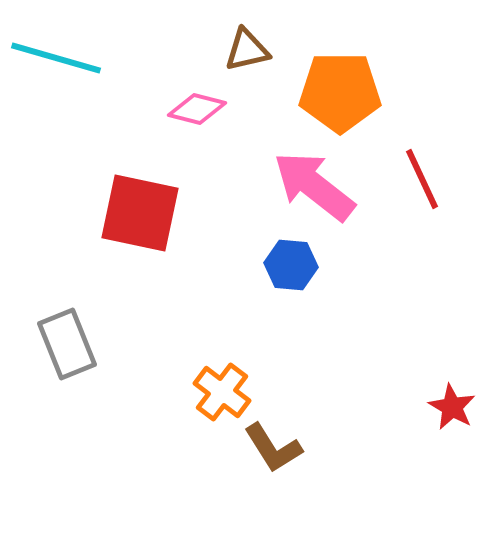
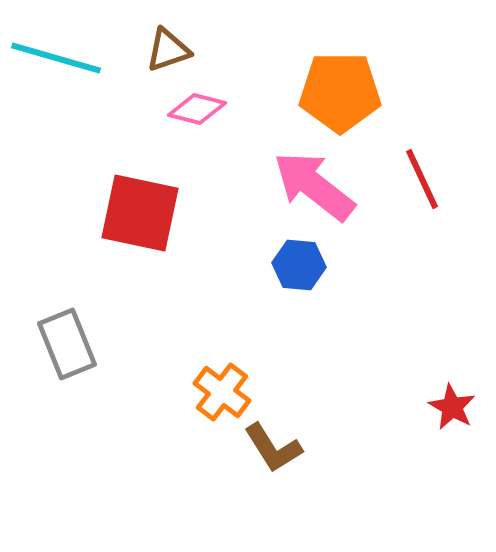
brown triangle: moved 79 px left; rotated 6 degrees counterclockwise
blue hexagon: moved 8 px right
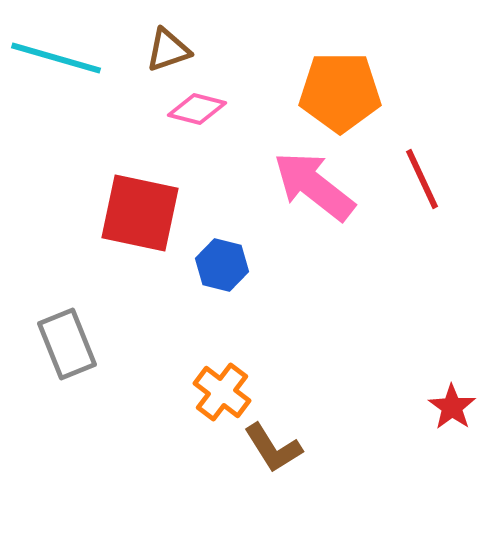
blue hexagon: moved 77 px left; rotated 9 degrees clockwise
red star: rotated 6 degrees clockwise
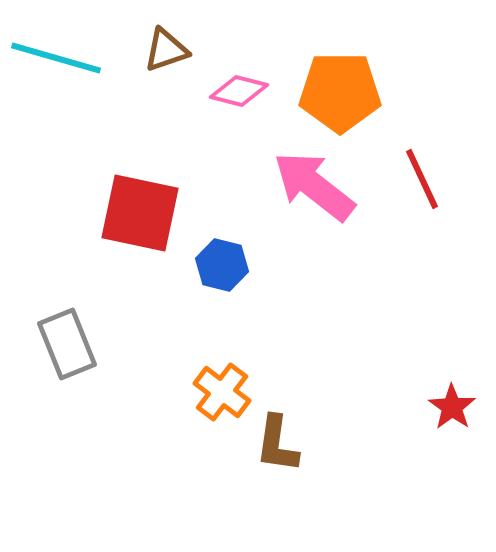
brown triangle: moved 2 px left
pink diamond: moved 42 px right, 18 px up
brown L-shape: moved 4 px right, 4 px up; rotated 40 degrees clockwise
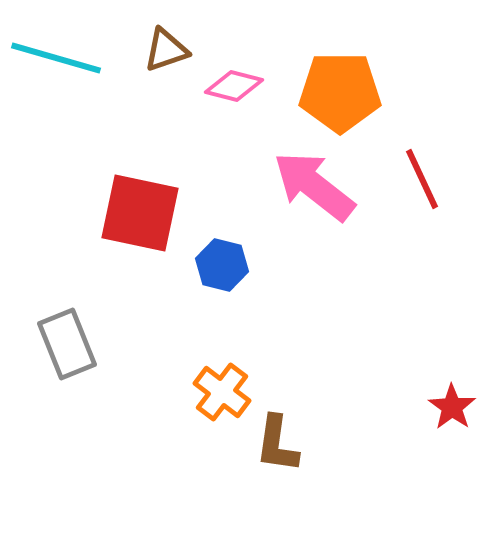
pink diamond: moved 5 px left, 5 px up
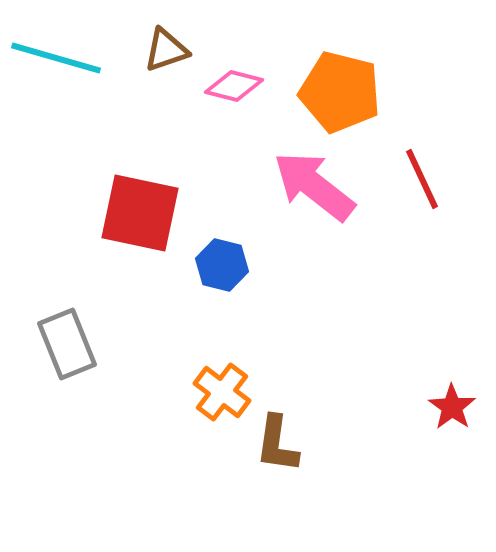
orange pentagon: rotated 14 degrees clockwise
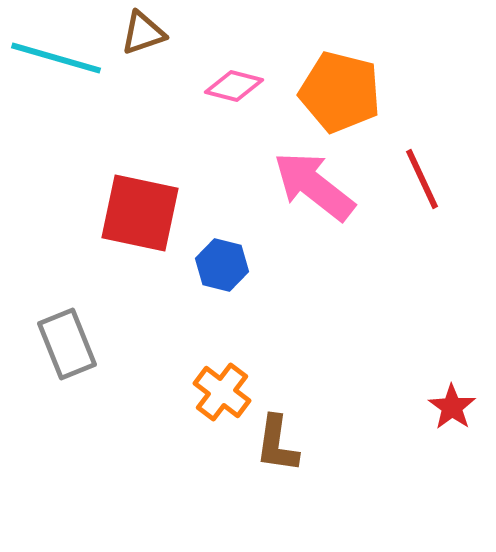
brown triangle: moved 23 px left, 17 px up
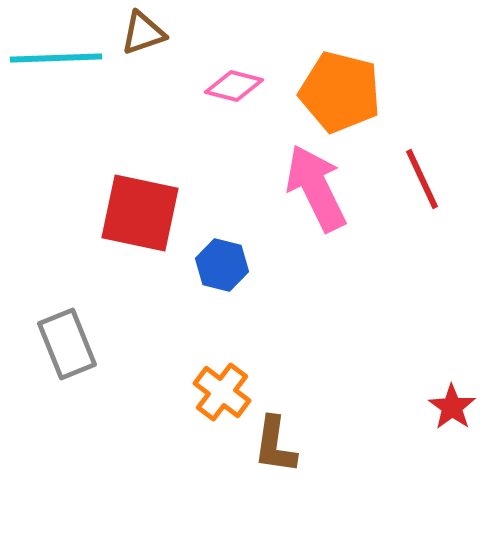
cyan line: rotated 18 degrees counterclockwise
pink arrow: moved 2 px right, 2 px down; rotated 26 degrees clockwise
brown L-shape: moved 2 px left, 1 px down
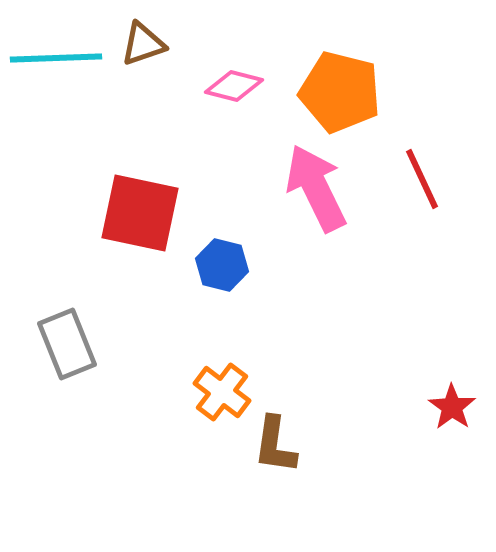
brown triangle: moved 11 px down
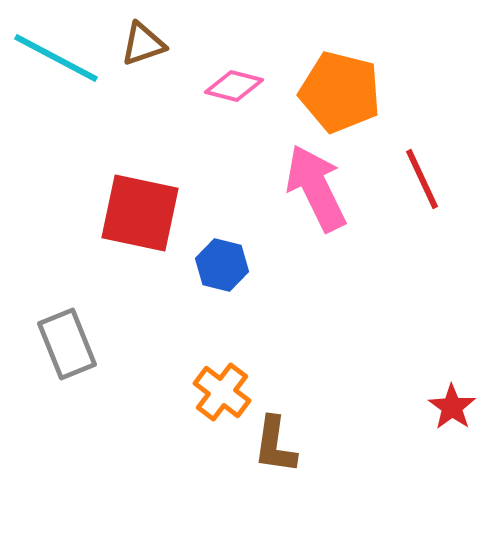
cyan line: rotated 30 degrees clockwise
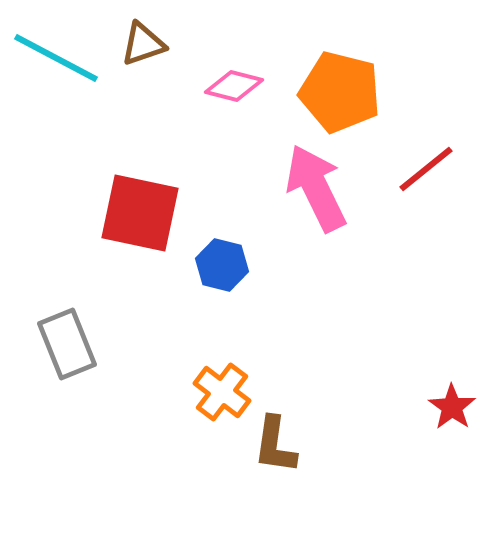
red line: moved 4 px right, 10 px up; rotated 76 degrees clockwise
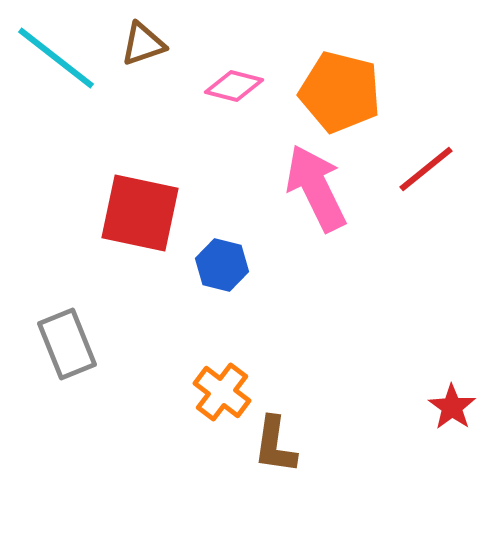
cyan line: rotated 10 degrees clockwise
